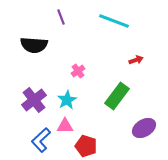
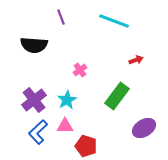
pink cross: moved 2 px right, 1 px up
blue L-shape: moved 3 px left, 8 px up
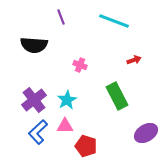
red arrow: moved 2 px left
pink cross: moved 5 px up; rotated 32 degrees counterclockwise
green rectangle: rotated 64 degrees counterclockwise
purple ellipse: moved 2 px right, 5 px down
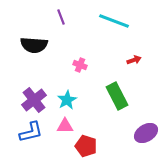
blue L-shape: moved 7 px left; rotated 150 degrees counterclockwise
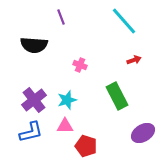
cyan line: moved 10 px right; rotated 28 degrees clockwise
cyan star: rotated 12 degrees clockwise
purple ellipse: moved 3 px left
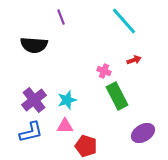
pink cross: moved 24 px right, 6 px down
